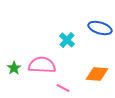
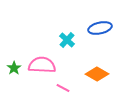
blue ellipse: rotated 30 degrees counterclockwise
orange diamond: rotated 25 degrees clockwise
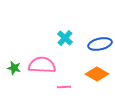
blue ellipse: moved 16 px down
cyan cross: moved 2 px left, 2 px up
green star: rotated 24 degrees counterclockwise
pink line: moved 1 px right, 1 px up; rotated 32 degrees counterclockwise
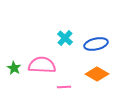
blue ellipse: moved 4 px left
green star: rotated 16 degrees clockwise
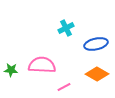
cyan cross: moved 1 px right, 10 px up; rotated 21 degrees clockwise
green star: moved 3 px left, 2 px down; rotated 24 degrees counterclockwise
pink line: rotated 24 degrees counterclockwise
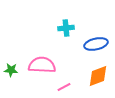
cyan cross: rotated 21 degrees clockwise
orange diamond: moved 1 px right, 2 px down; rotated 50 degrees counterclockwise
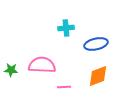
pink line: rotated 24 degrees clockwise
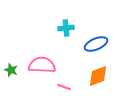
blue ellipse: rotated 10 degrees counterclockwise
green star: rotated 16 degrees clockwise
pink line: rotated 24 degrees clockwise
